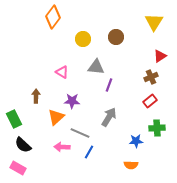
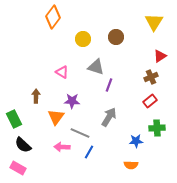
gray triangle: rotated 12 degrees clockwise
orange triangle: rotated 12 degrees counterclockwise
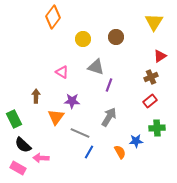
pink arrow: moved 21 px left, 11 px down
orange semicircle: moved 11 px left, 13 px up; rotated 120 degrees counterclockwise
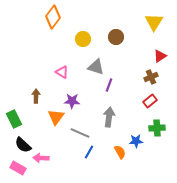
gray arrow: rotated 24 degrees counterclockwise
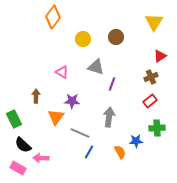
purple line: moved 3 px right, 1 px up
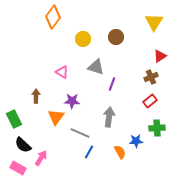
pink arrow: rotated 119 degrees clockwise
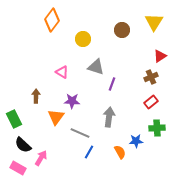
orange diamond: moved 1 px left, 3 px down
brown circle: moved 6 px right, 7 px up
red rectangle: moved 1 px right, 1 px down
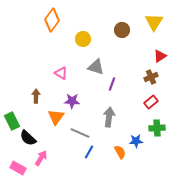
pink triangle: moved 1 px left, 1 px down
green rectangle: moved 2 px left, 2 px down
black semicircle: moved 5 px right, 7 px up
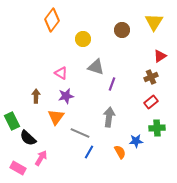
purple star: moved 6 px left, 5 px up; rotated 14 degrees counterclockwise
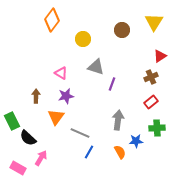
gray arrow: moved 9 px right, 3 px down
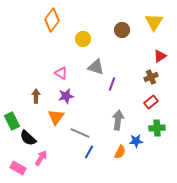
orange semicircle: rotated 56 degrees clockwise
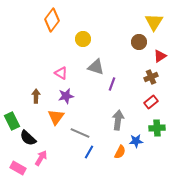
brown circle: moved 17 px right, 12 px down
